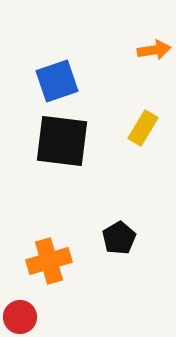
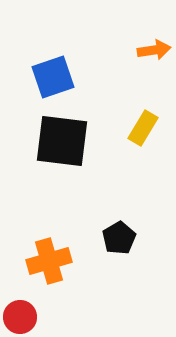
blue square: moved 4 px left, 4 px up
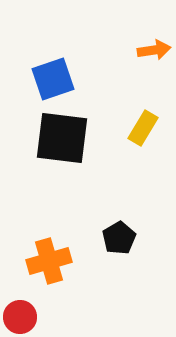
blue square: moved 2 px down
black square: moved 3 px up
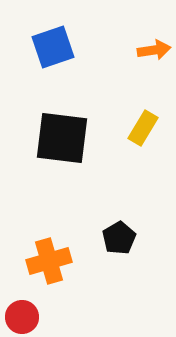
blue square: moved 32 px up
red circle: moved 2 px right
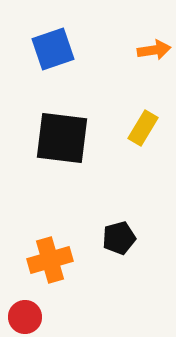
blue square: moved 2 px down
black pentagon: rotated 16 degrees clockwise
orange cross: moved 1 px right, 1 px up
red circle: moved 3 px right
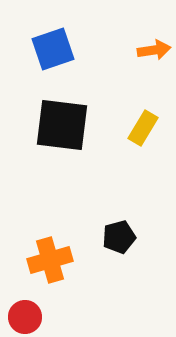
black square: moved 13 px up
black pentagon: moved 1 px up
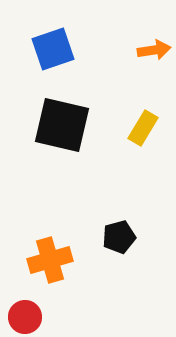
black square: rotated 6 degrees clockwise
